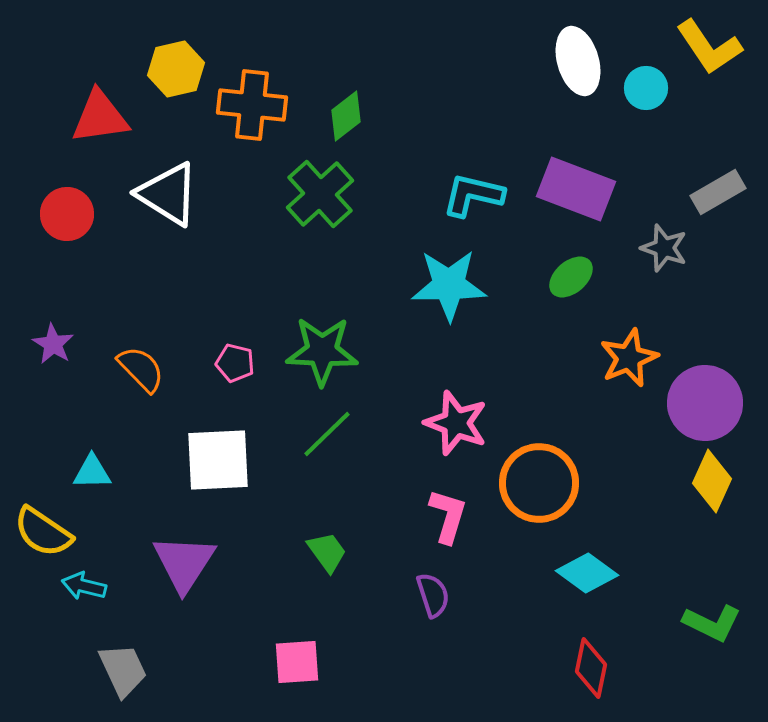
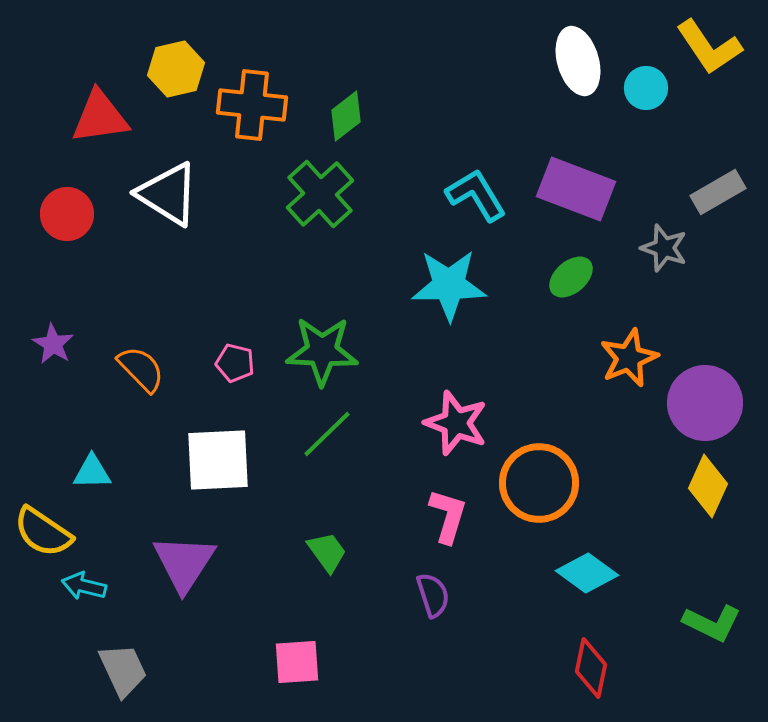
cyan L-shape: moved 3 px right; rotated 46 degrees clockwise
yellow diamond: moved 4 px left, 5 px down
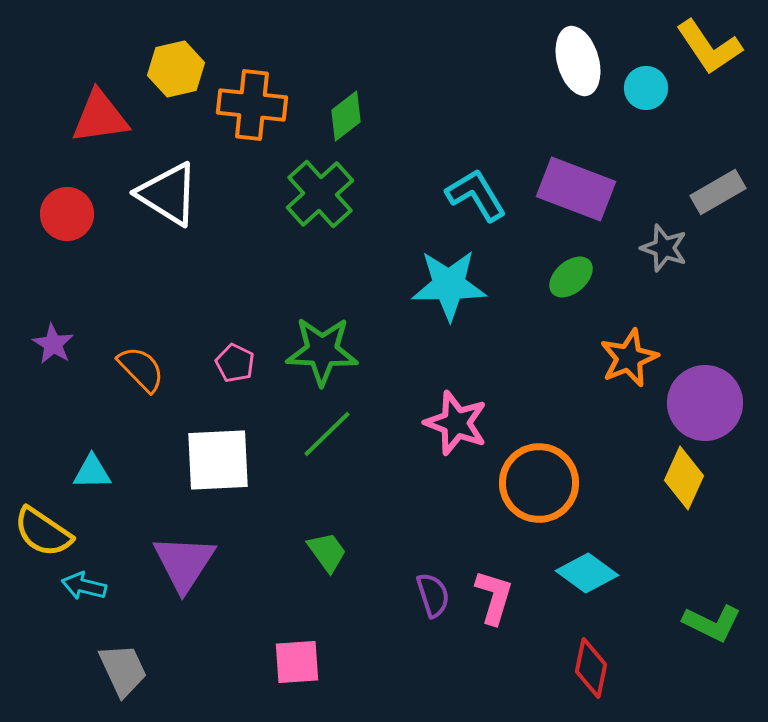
pink pentagon: rotated 12 degrees clockwise
yellow diamond: moved 24 px left, 8 px up
pink L-shape: moved 46 px right, 81 px down
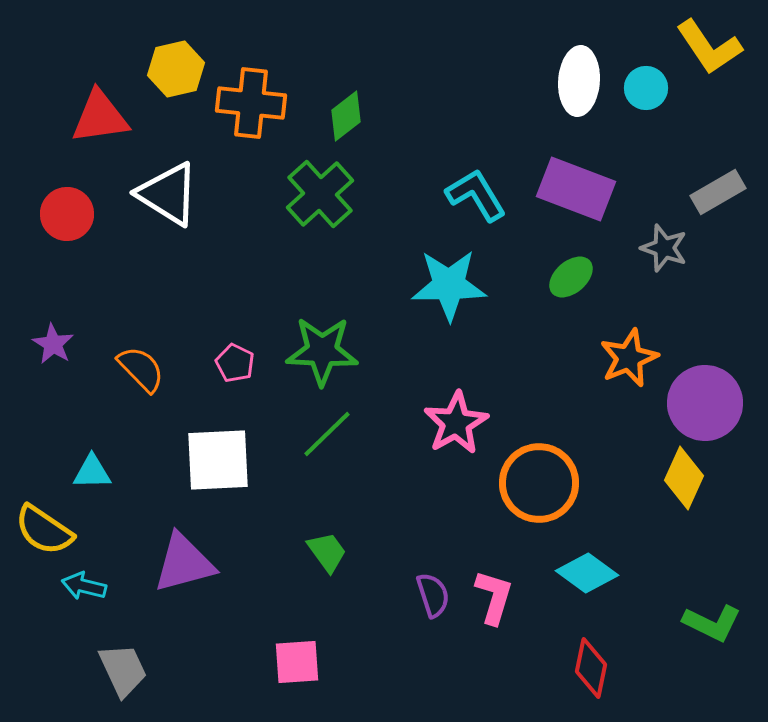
white ellipse: moved 1 px right, 20 px down; rotated 20 degrees clockwise
orange cross: moved 1 px left, 2 px up
pink star: rotated 22 degrees clockwise
yellow semicircle: moved 1 px right, 2 px up
purple triangle: rotated 42 degrees clockwise
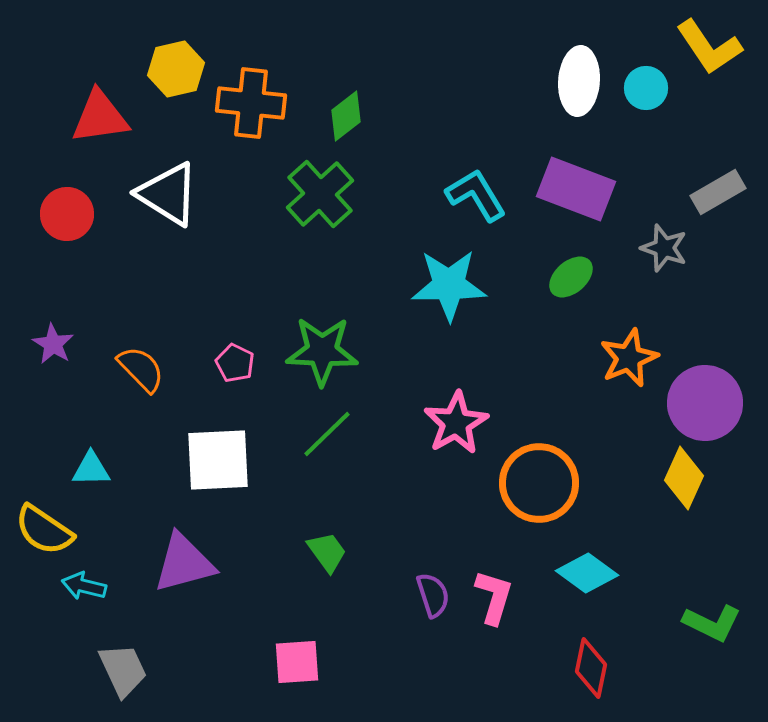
cyan triangle: moved 1 px left, 3 px up
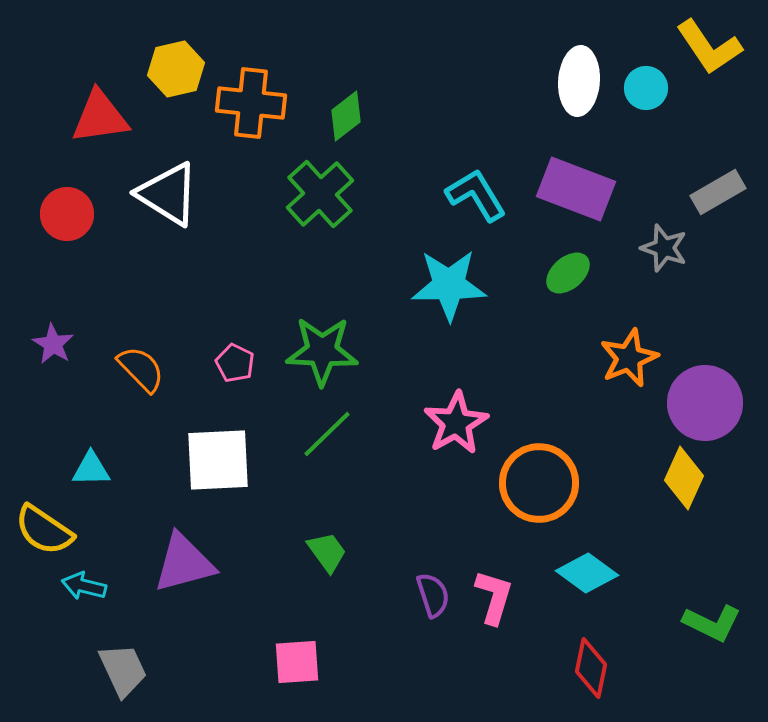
green ellipse: moved 3 px left, 4 px up
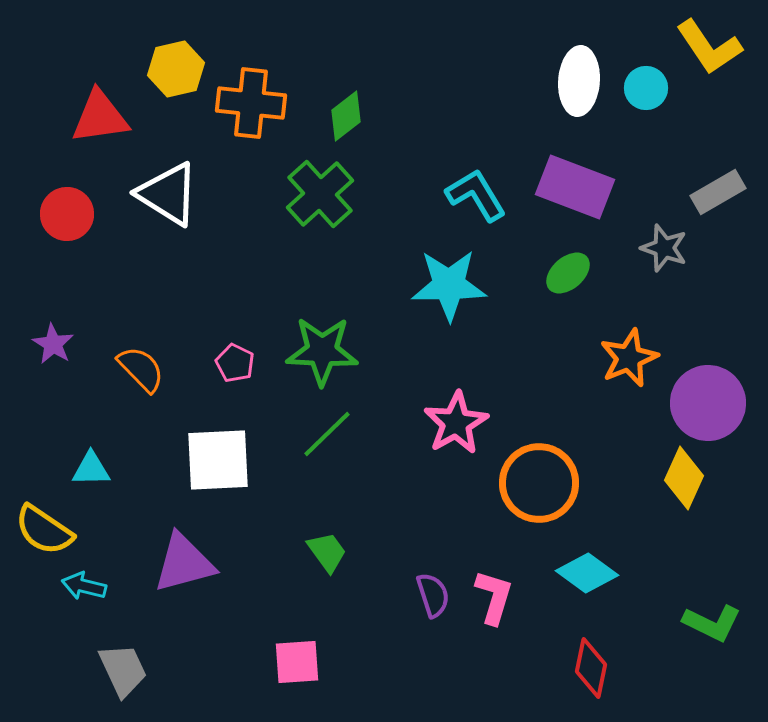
purple rectangle: moved 1 px left, 2 px up
purple circle: moved 3 px right
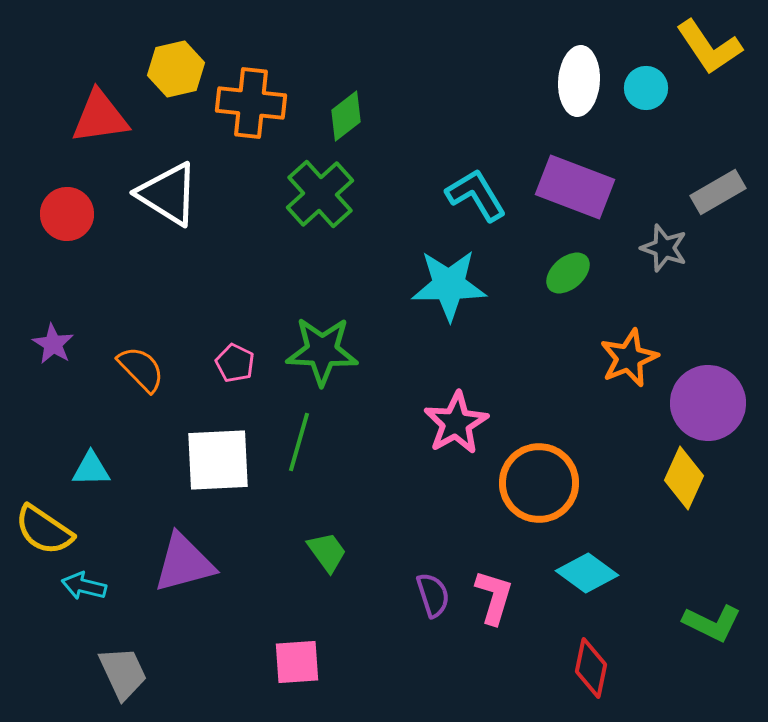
green line: moved 28 px left, 8 px down; rotated 30 degrees counterclockwise
gray trapezoid: moved 3 px down
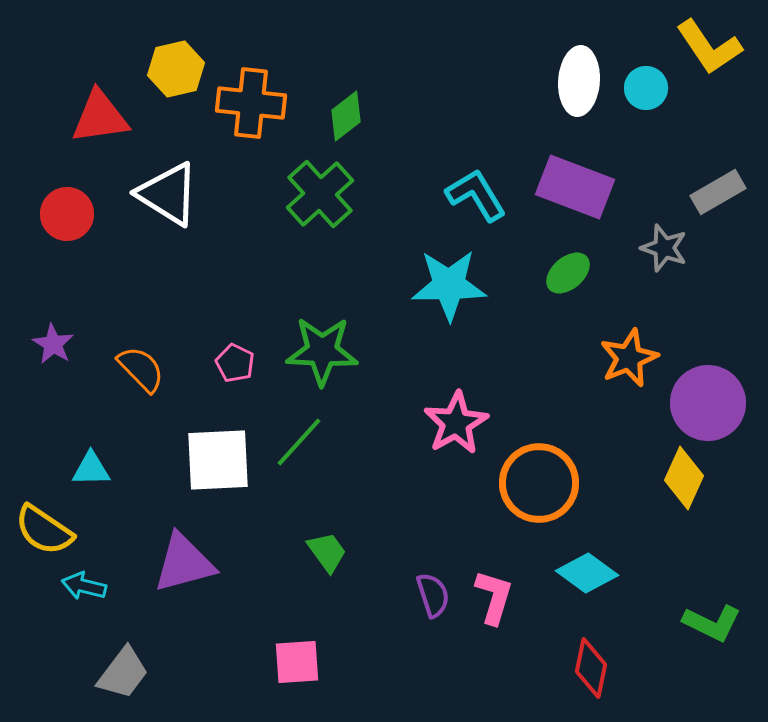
green line: rotated 26 degrees clockwise
gray trapezoid: rotated 62 degrees clockwise
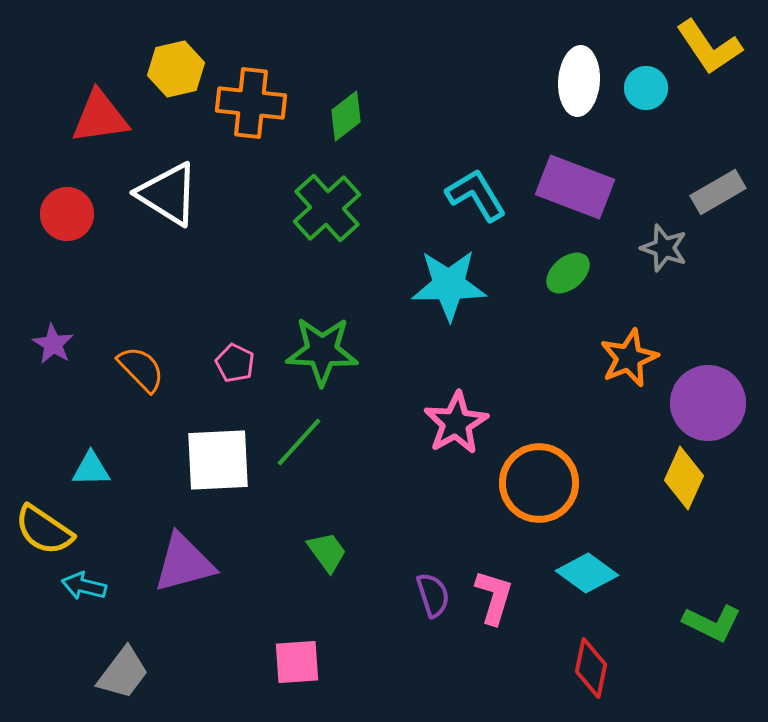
green cross: moved 7 px right, 14 px down
